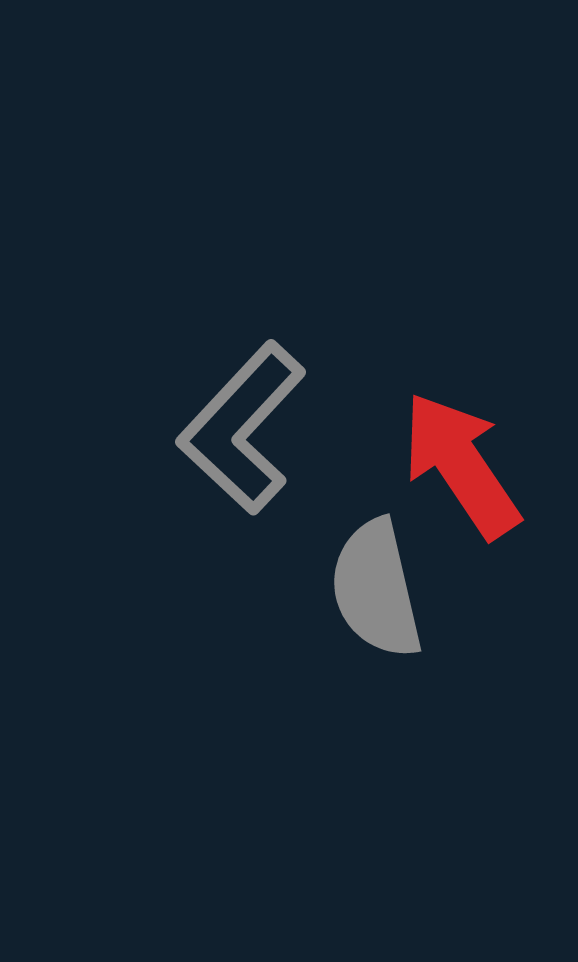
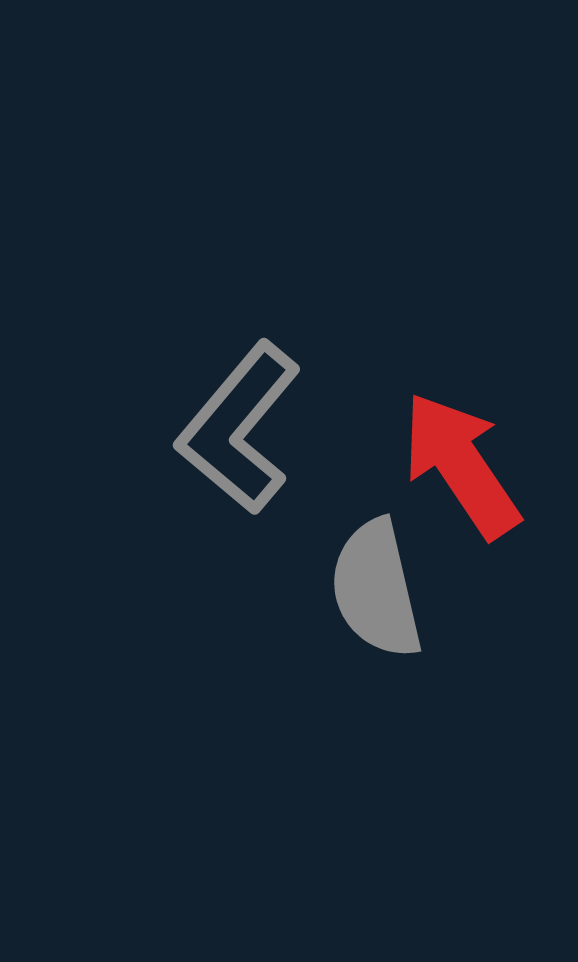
gray L-shape: moved 3 px left; rotated 3 degrees counterclockwise
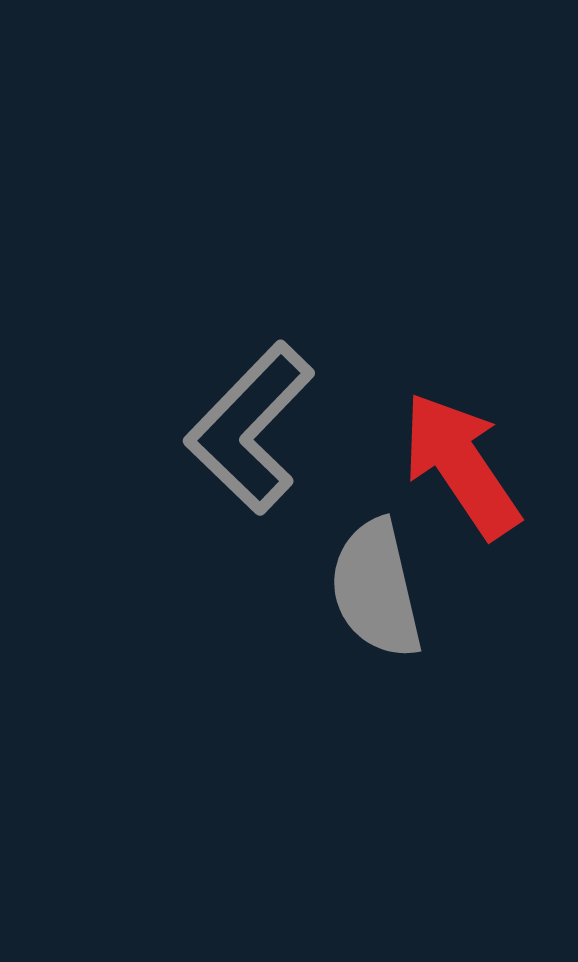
gray L-shape: moved 11 px right; rotated 4 degrees clockwise
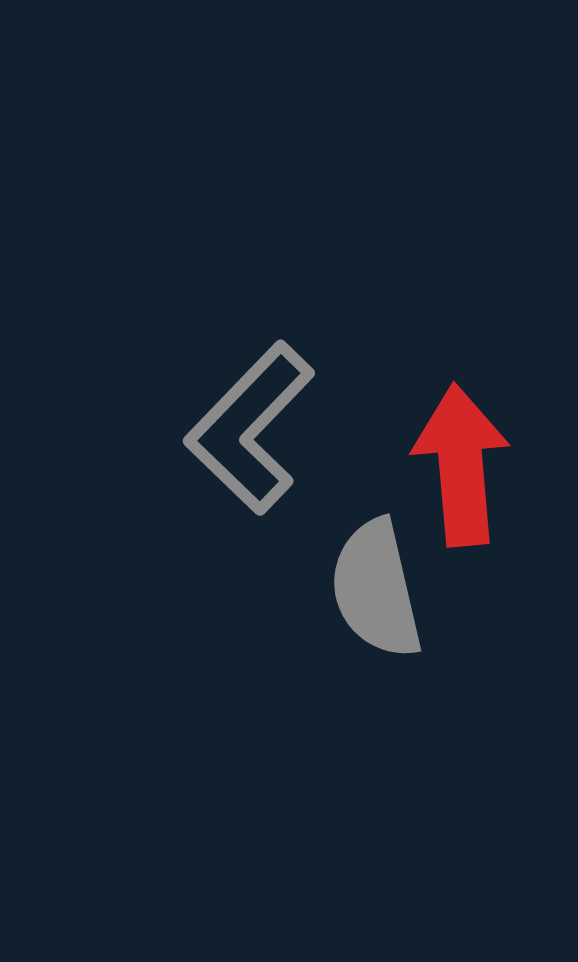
red arrow: rotated 29 degrees clockwise
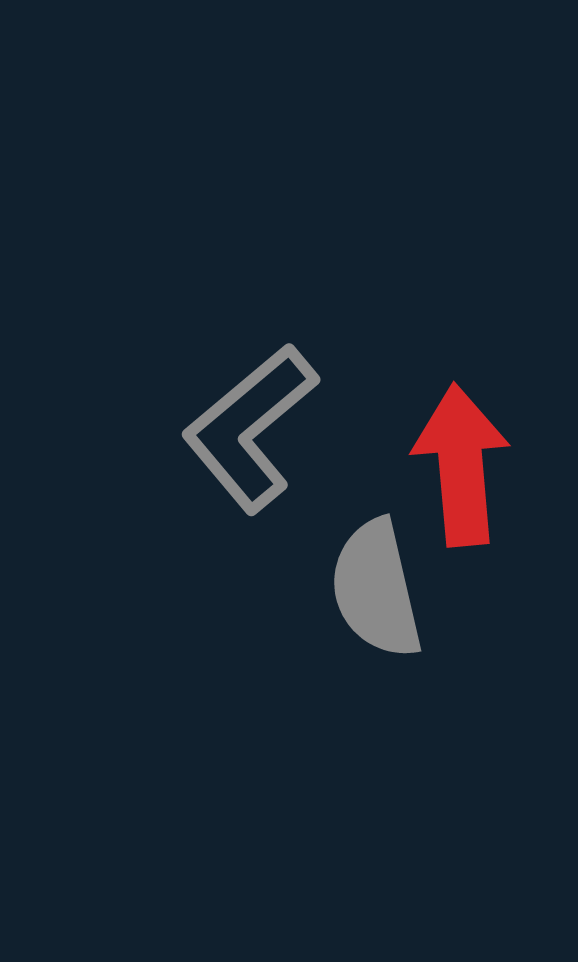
gray L-shape: rotated 6 degrees clockwise
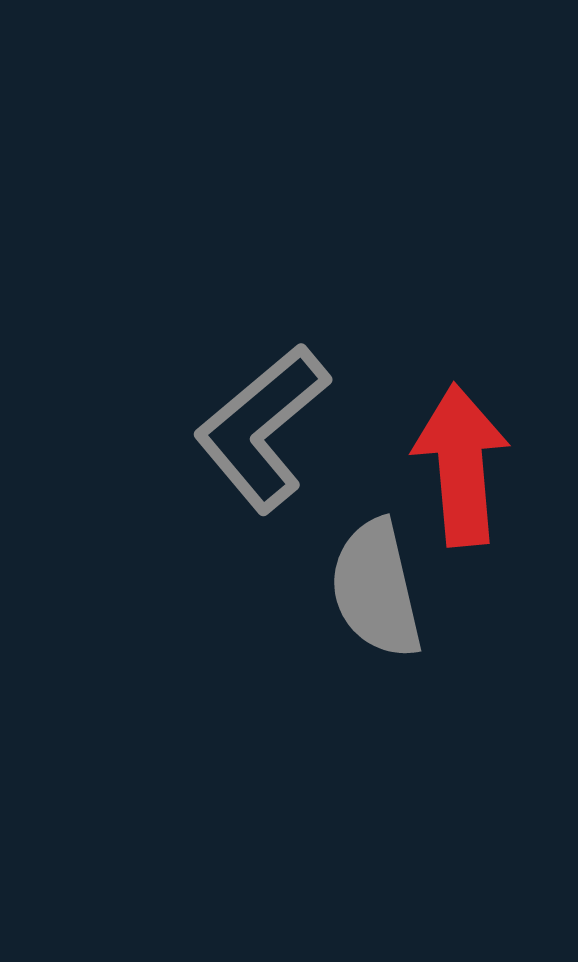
gray L-shape: moved 12 px right
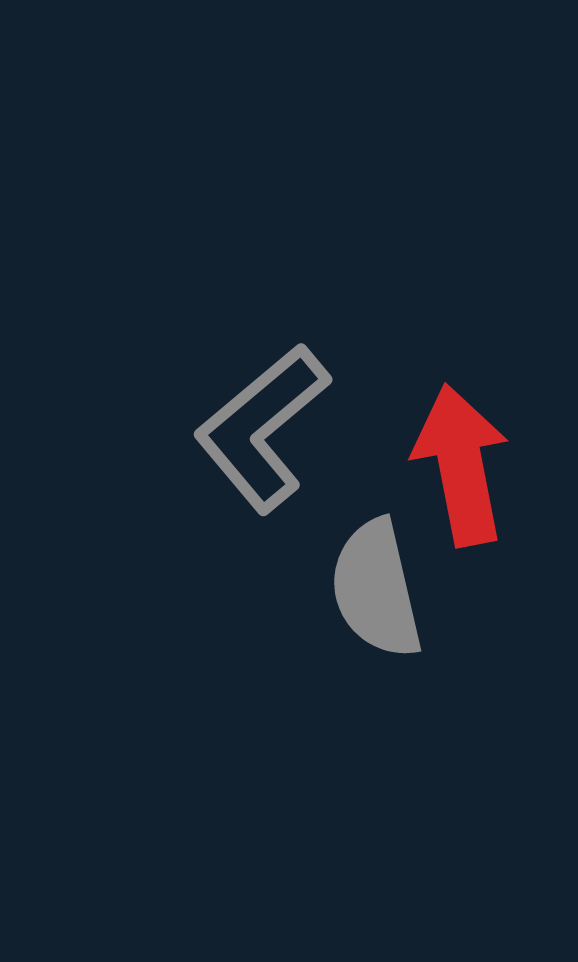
red arrow: rotated 6 degrees counterclockwise
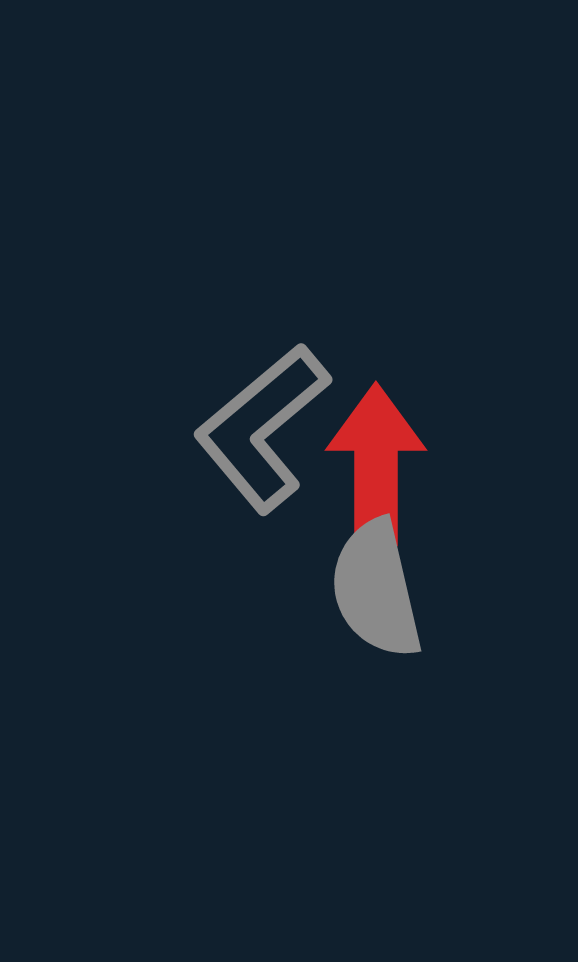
red arrow: moved 85 px left; rotated 11 degrees clockwise
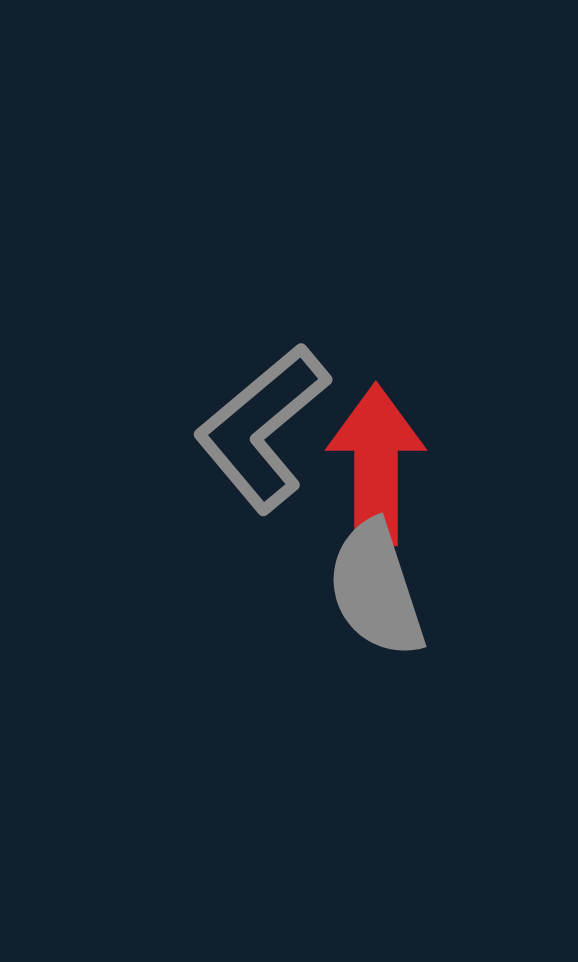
gray semicircle: rotated 5 degrees counterclockwise
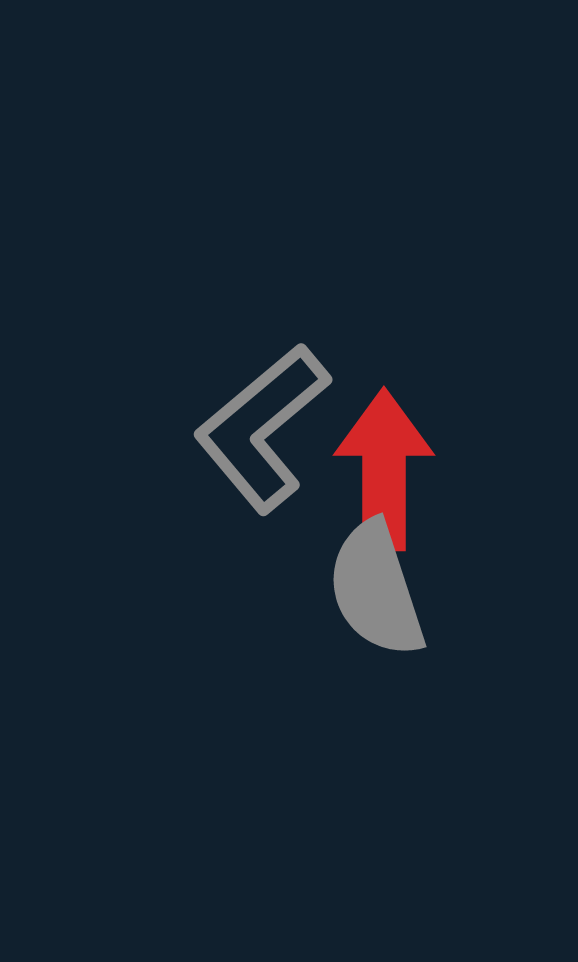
red arrow: moved 8 px right, 5 px down
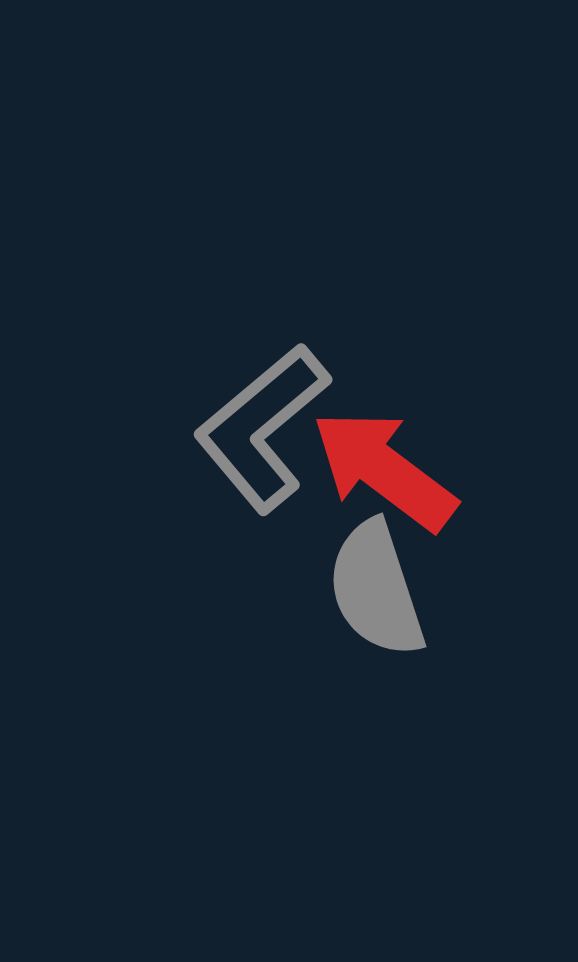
red arrow: rotated 53 degrees counterclockwise
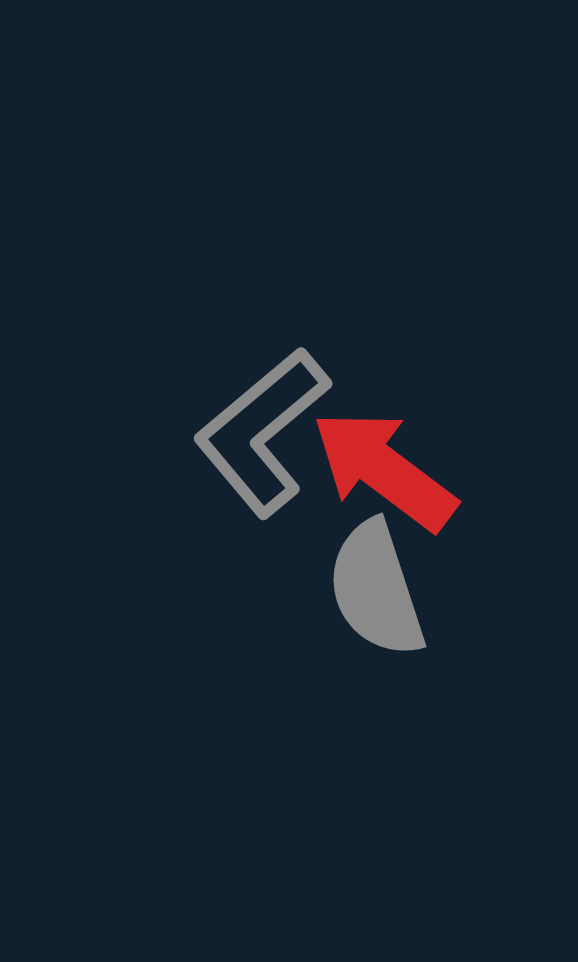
gray L-shape: moved 4 px down
